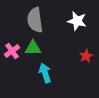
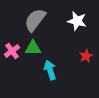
gray semicircle: rotated 45 degrees clockwise
cyan arrow: moved 5 px right, 3 px up
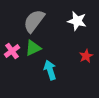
gray semicircle: moved 1 px left, 1 px down
green triangle: rotated 24 degrees counterclockwise
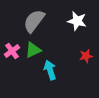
green triangle: moved 2 px down
red star: rotated 16 degrees clockwise
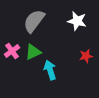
green triangle: moved 2 px down
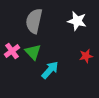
gray semicircle: rotated 25 degrees counterclockwise
green triangle: rotated 48 degrees counterclockwise
cyan arrow: rotated 60 degrees clockwise
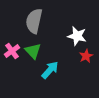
white star: moved 15 px down
green triangle: moved 1 px up
red star: rotated 16 degrees counterclockwise
